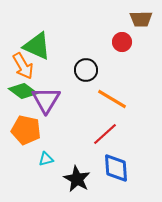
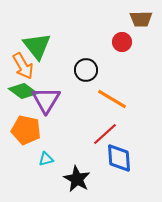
green triangle: rotated 28 degrees clockwise
blue diamond: moved 3 px right, 10 px up
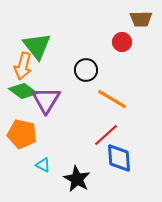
orange arrow: rotated 44 degrees clockwise
orange pentagon: moved 4 px left, 4 px down
red line: moved 1 px right, 1 px down
cyan triangle: moved 3 px left, 6 px down; rotated 42 degrees clockwise
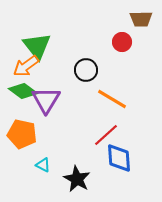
orange arrow: moved 3 px right; rotated 40 degrees clockwise
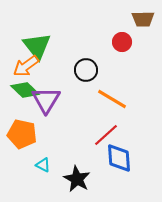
brown trapezoid: moved 2 px right
green diamond: moved 2 px right, 1 px up; rotated 8 degrees clockwise
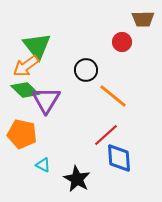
orange line: moved 1 px right, 3 px up; rotated 8 degrees clockwise
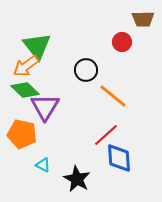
purple triangle: moved 1 px left, 7 px down
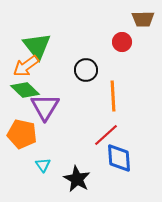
orange line: rotated 48 degrees clockwise
cyan triangle: rotated 28 degrees clockwise
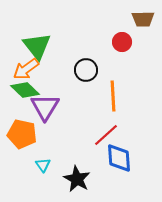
orange arrow: moved 3 px down
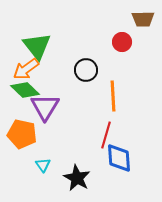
red line: rotated 32 degrees counterclockwise
black star: moved 1 px up
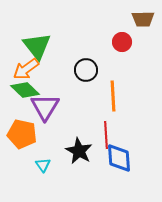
red line: rotated 20 degrees counterclockwise
black star: moved 2 px right, 27 px up
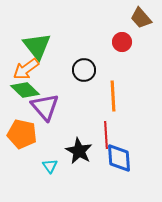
brown trapezoid: moved 2 px left, 1 px up; rotated 50 degrees clockwise
black circle: moved 2 px left
purple triangle: rotated 12 degrees counterclockwise
cyan triangle: moved 7 px right, 1 px down
